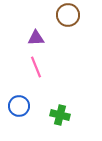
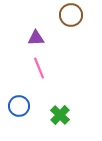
brown circle: moved 3 px right
pink line: moved 3 px right, 1 px down
green cross: rotated 30 degrees clockwise
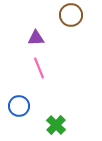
green cross: moved 4 px left, 10 px down
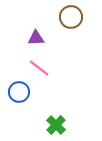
brown circle: moved 2 px down
pink line: rotated 30 degrees counterclockwise
blue circle: moved 14 px up
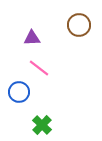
brown circle: moved 8 px right, 8 px down
purple triangle: moved 4 px left
green cross: moved 14 px left
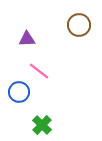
purple triangle: moved 5 px left, 1 px down
pink line: moved 3 px down
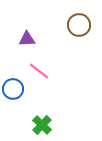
blue circle: moved 6 px left, 3 px up
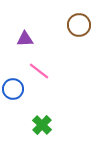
purple triangle: moved 2 px left
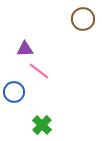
brown circle: moved 4 px right, 6 px up
purple triangle: moved 10 px down
blue circle: moved 1 px right, 3 px down
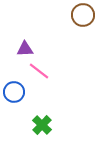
brown circle: moved 4 px up
